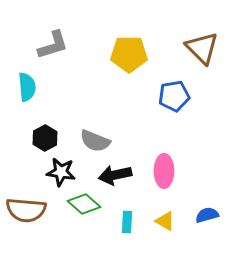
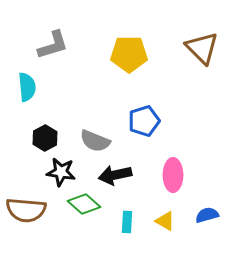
blue pentagon: moved 30 px left, 25 px down; rotated 8 degrees counterclockwise
pink ellipse: moved 9 px right, 4 px down
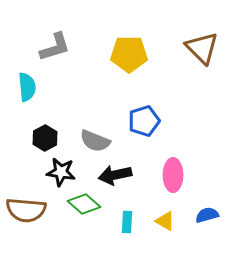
gray L-shape: moved 2 px right, 2 px down
